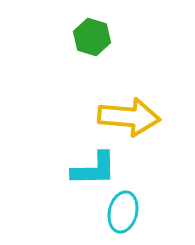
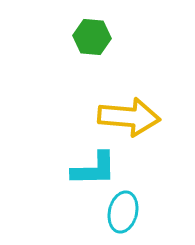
green hexagon: rotated 12 degrees counterclockwise
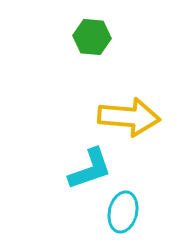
cyan L-shape: moved 4 px left; rotated 18 degrees counterclockwise
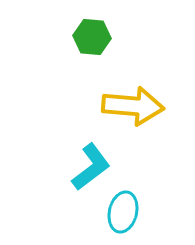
yellow arrow: moved 4 px right, 11 px up
cyan L-shape: moved 1 px right, 2 px up; rotated 18 degrees counterclockwise
